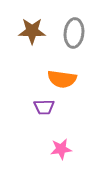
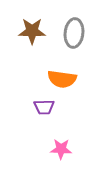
pink star: rotated 10 degrees clockwise
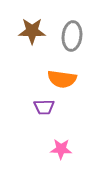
gray ellipse: moved 2 px left, 3 px down
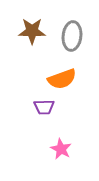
orange semicircle: rotated 28 degrees counterclockwise
pink star: rotated 25 degrees clockwise
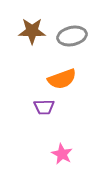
gray ellipse: rotated 72 degrees clockwise
pink star: moved 1 px right, 5 px down
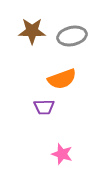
pink star: rotated 10 degrees counterclockwise
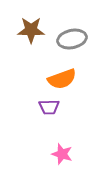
brown star: moved 1 px left, 1 px up
gray ellipse: moved 3 px down
purple trapezoid: moved 5 px right
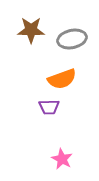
pink star: moved 5 px down; rotated 10 degrees clockwise
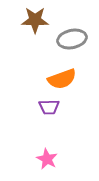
brown star: moved 4 px right, 10 px up
pink star: moved 15 px left
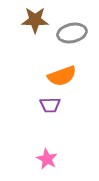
gray ellipse: moved 6 px up
orange semicircle: moved 3 px up
purple trapezoid: moved 1 px right, 2 px up
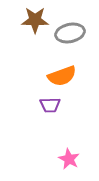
gray ellipse: moved 2 px left
pink star: moved 22 px right
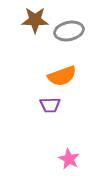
gray ellipse: moved 1 px left, 2 px up
